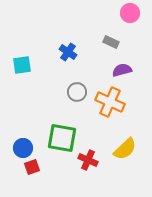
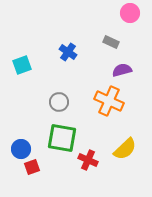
cyan square: rotated 12 degrees counterclockwise
gray circle: moved 18 px left, 10 px down
orange cross: moved 1 px left, 1 px up
blue circle: moved 2 px left, 1 px down
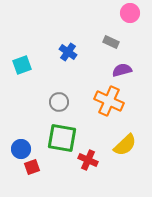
yellow semicircle: moved 4 px up
